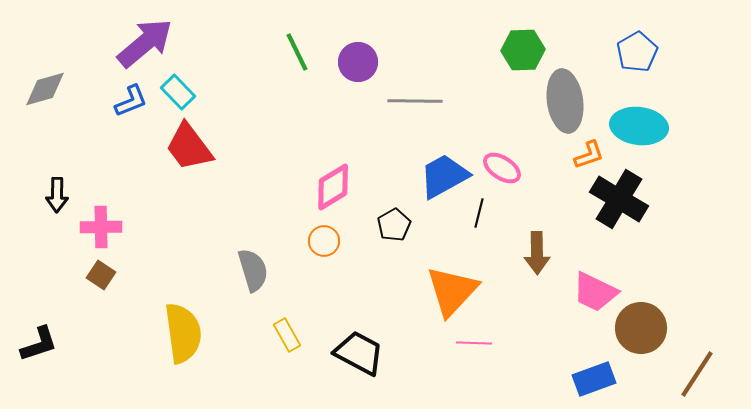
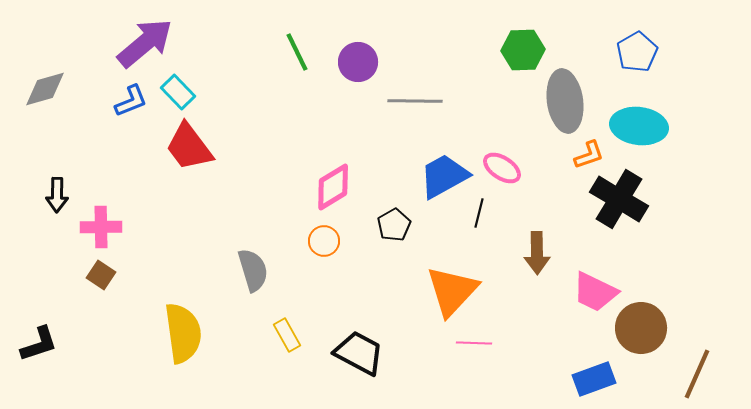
brown line: rotated 9 degrees counterclockwise
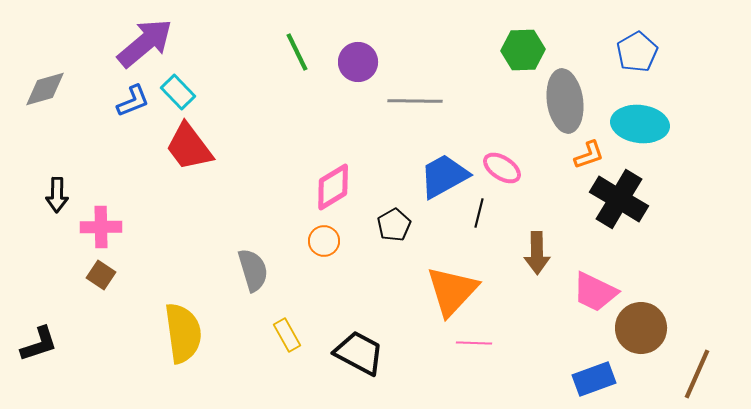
blue L-shape: moved 2 px right
cyan ellipse: moved 1 px right, 2 px up
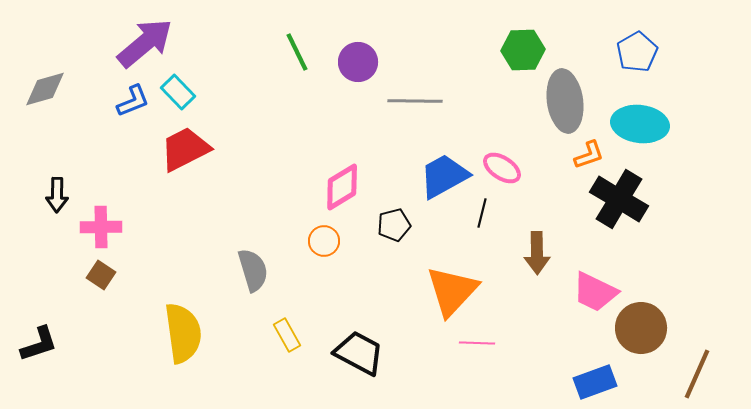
red trapezoid: moved 4 px left, 2 px down; rotated 100 degrees clockwise
pink diamond: moved 9 px right
black line: moved 3 px right
black pentagon: rotated 16 degrees clockwise
pink line: moved 3 px right
blue rectangle: moved 1 px right, 3 px down
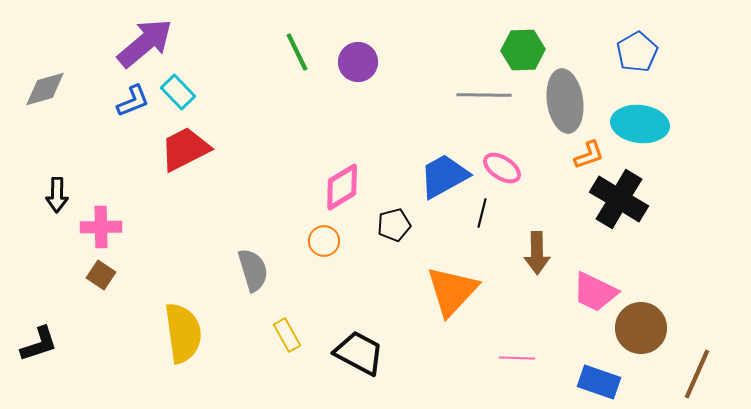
gray line: moved 69 px right, 6 px up
pink line: moved 40 px right, 15 px down
blue rectangle: moved 4 px right; rotated 39 degrees clockwise
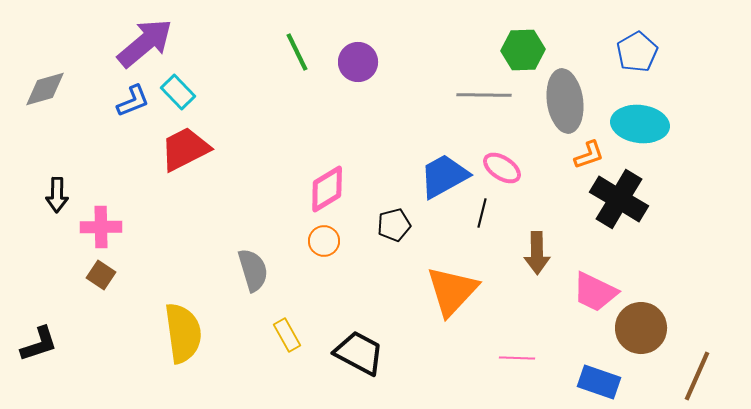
pink diamond: moved 15 px left, 2 px down
brown line: moved 2 px down
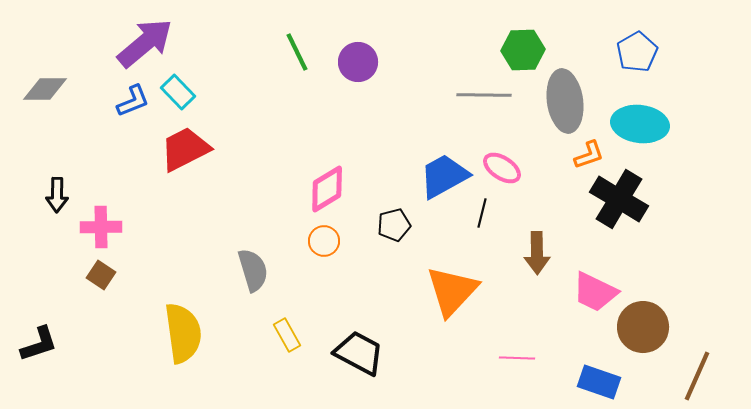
gray diamond: rotated 15 degrees clockwise
brown circle: moved 2 px right, 1 px up
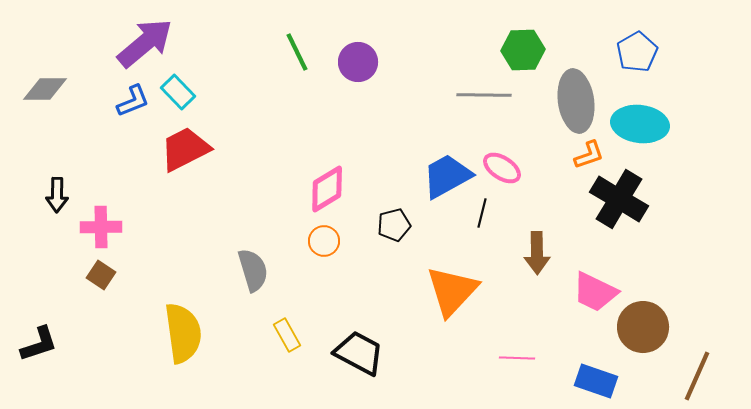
gray ellipse: moved 11 px right
blue trapezoid: moved 3 px right
blue rectangle: moved 3 px left, 1 px up
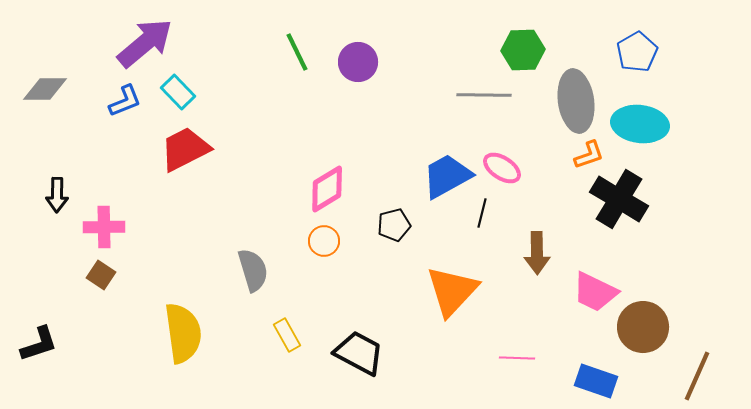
blue L-shape: moved 8 px left
pink cross: moved 3 px right
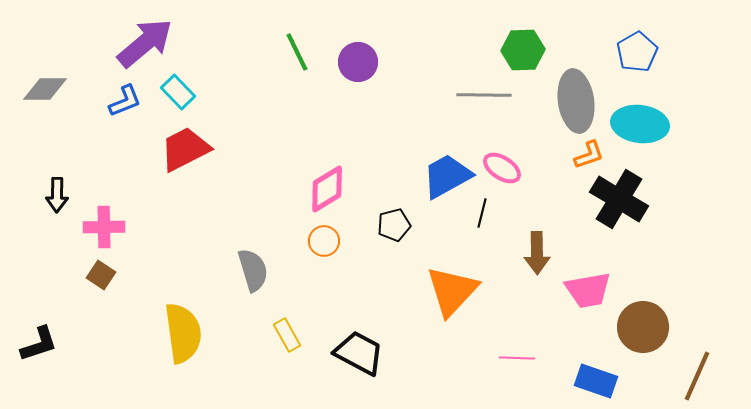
pink trapezoid: moved 7 px left, 2 px up; rotated 36 degrees counterclockwise
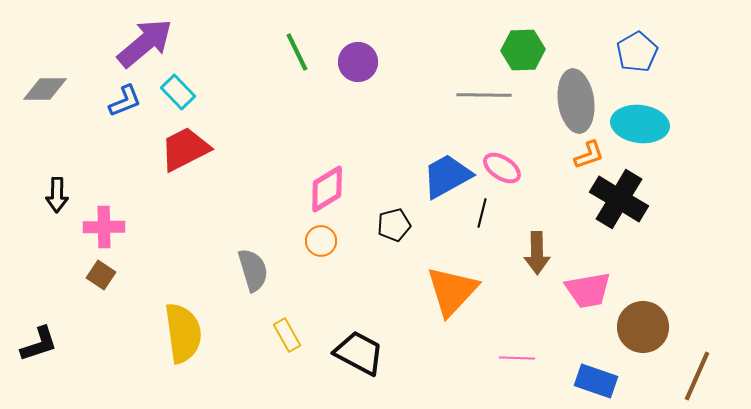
orange circle: moved 3 px left
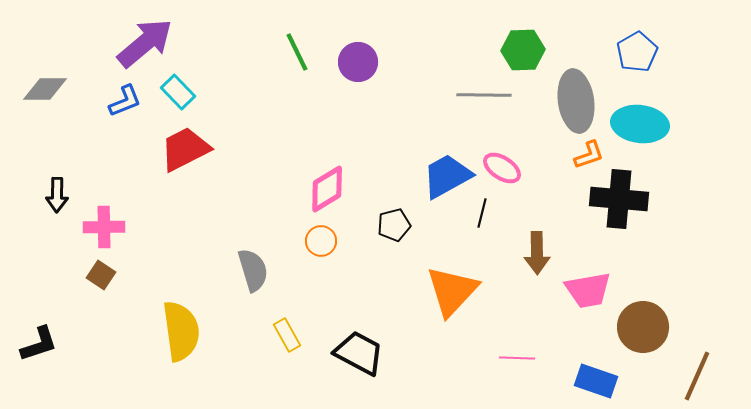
black cross: rotated 26 degrees counterclockwise
yellow semicircle: moved 2 px left, 2 px up
